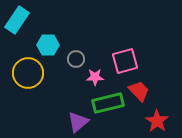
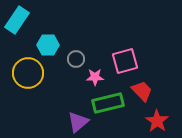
red trapezoid: moved 3 px right
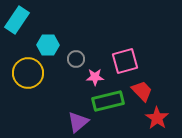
green rectangle: moved 2 px up
red star: moved 3 px up
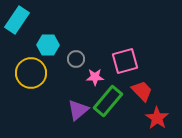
yellow circle: moved 3 px right
green rectangle: rotated 36 degrees counterclockwise
purple triangle: moved 12 px up
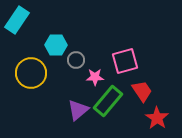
cyan hexagon: moved 8 px right
gray circle: moved 1 px down
red trapezoid: rotated 10 degrees clockwise
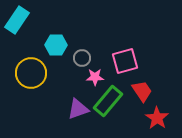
gray circle: moved 6 px right, 2 px up
purple triangle: moved 1 px up; rotated 20 degrees clockwise
